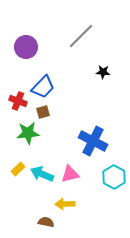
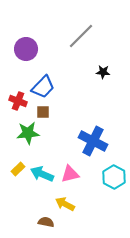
purple circle: moved 2 px down
brown square: rotated 16 degrees clockwise
yellow arrow: rotated 30 degrees clockwise
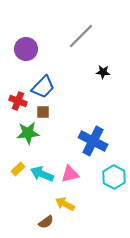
brown semicircle: rotated 133 degrees clockwise
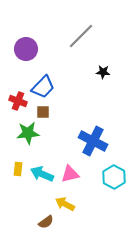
yellow rectangle: rotated 40 degrees counterclockwise
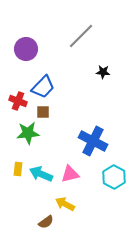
cyan arrow: moved 1 px left
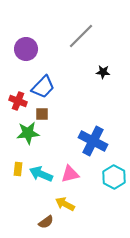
brown square: moved 1 px left, 2 px down
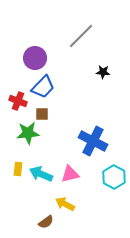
purple circle: moved 9 px right, 9 px down
